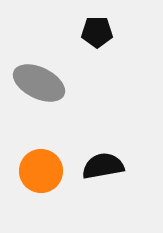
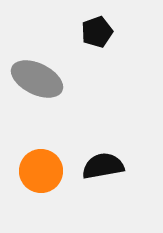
black pentagon: rotated 20 degrees counterclockwise
gray ellipse: moved 2 px left, 4 px up
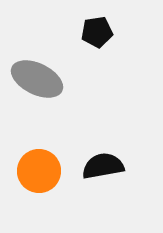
black pentagon: rotated 12 degrees clockwise
orange circle: moved 2 px left
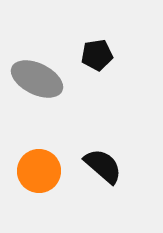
black pentagon: moved 23 px down
black semicircle: rotated 51 degrees clockwise
